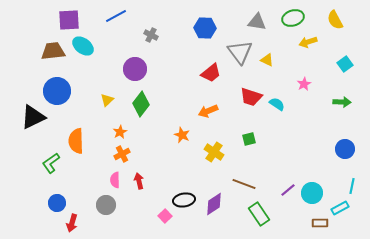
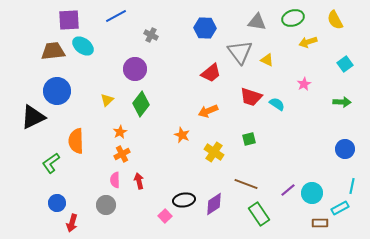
brown line at (244, 184): moved 2 px right
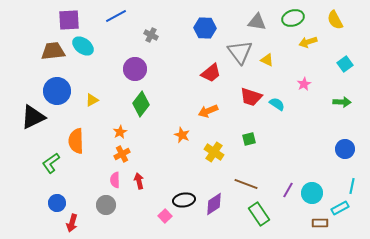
yellow triangle at (107, 100): moved 15 px left; rotated 16 degrees clockwise
purple line at (288, 190): rotated 21 degrees counterclockwise
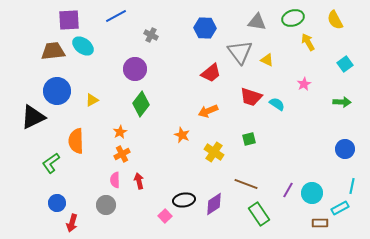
yellow arrow at (308, 42): rotated 78 degrees clockwise
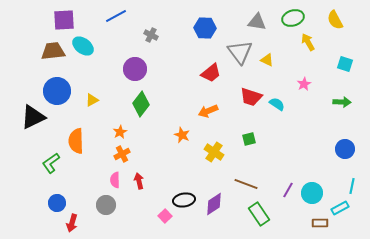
purple square at (69, 20): moved 5 px left
cyan square at (345, 64): rotated 35 degrees counterclockwise
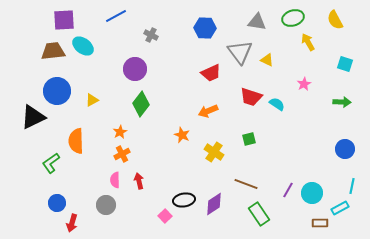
red trapezoid at (211, 73): rotated 15 degrees clockwise
